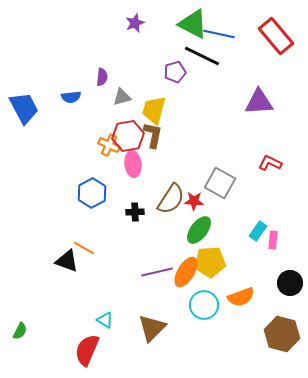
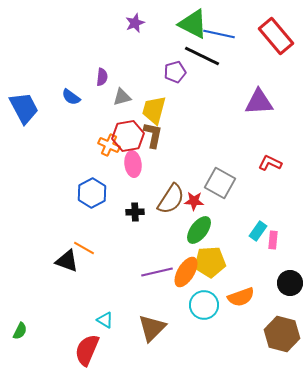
blue semicircle: rotated 42 degrees clockwise
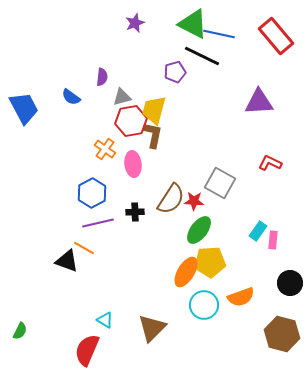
red hexagon: moved 3 px right, 15 px up
orange cross: moved 4 px left, 4 px down; rotated 10 degrees clockwise
purple line: moved 59 px left, 49 px up
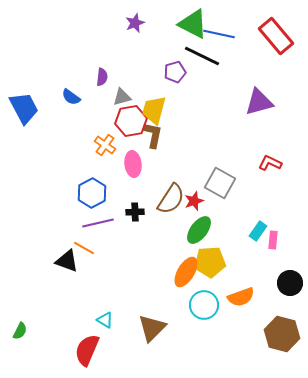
purple triangle: rotated 12 degrees counterclockwise
orange cross: moved 4 px up
red star: rotated 24 degrees counterclockwise
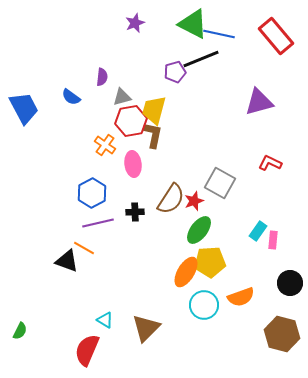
black line: moved 1 px left, 3 px down; rotated 48 degrees counterclockwise
brown triangle: moved 6 px left
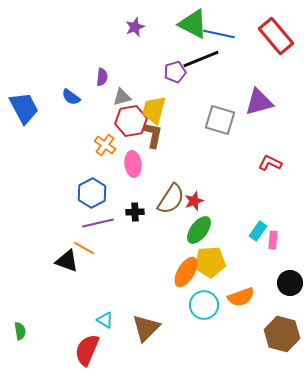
purple star: moved 4 px down
gray square: moved 63 px up; rotated 12 degrees counterclockwise
green semicircle: rotated 36 degrees counterclockwise
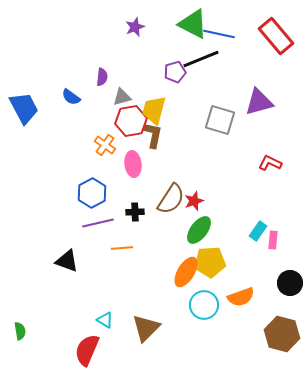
orange line: moved 38 px right; rotated 35 degrees counterclockwise
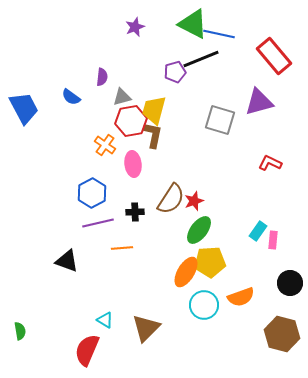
red rectangle: moved 2 px left, 20 px down
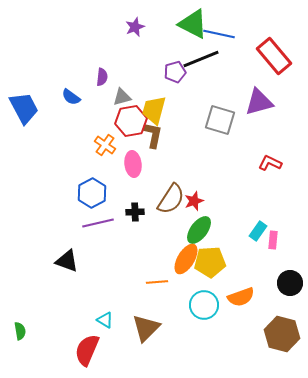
orange line: moved 35 px right, 34 px down
orange ellipse: moved 13 px up
